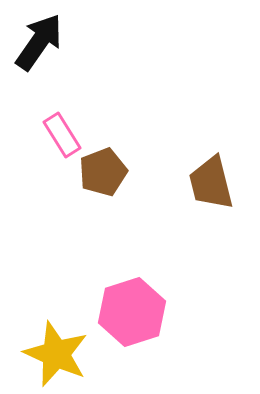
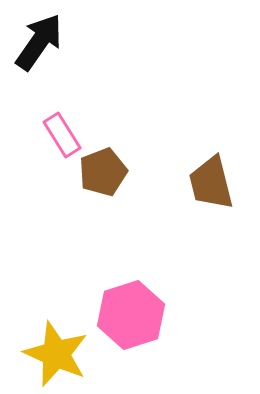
pink hexagon: moved 1 px left, 3 px down
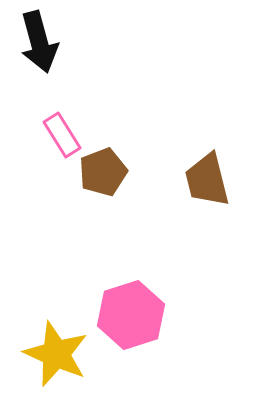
black arrow: rotated 130 degrees clockwise
brown trapezoid: moved 4 px left, 3 px up
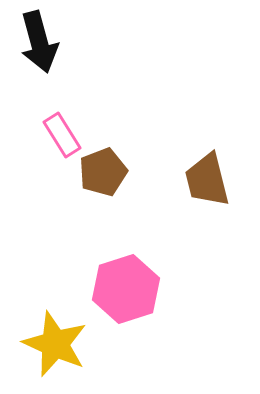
pink hexagon: moved 5 px left, 26 px up
yellow star: moved 1 px left, 10 px up
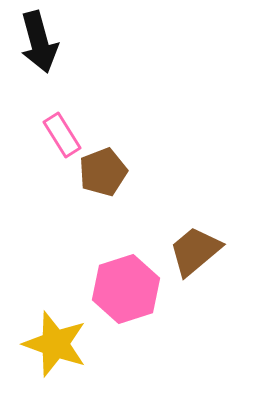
brown trapezoid: moved 12 px left, 71 px down; rotated 64 degrees clockwise
yellow star: rotated 4 degrees counterclockwise
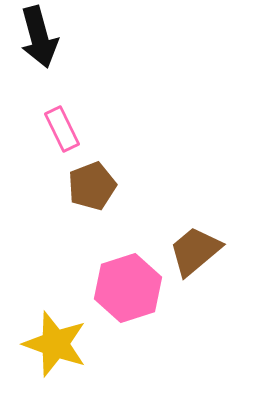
black arrow: moved 5 px up
pink rectangle: moved 6 px up; rotated 6 degrees clockwise
brown pentagon: moved 11 px left, 14 px down
pink hexagon: moved 2 px right, 1 px up
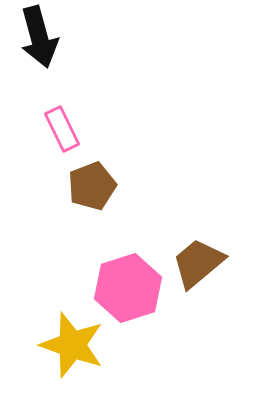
brown trapezoid: moved 3 px right, 12 px down
yellow star: moved 17 px right, 1 px down
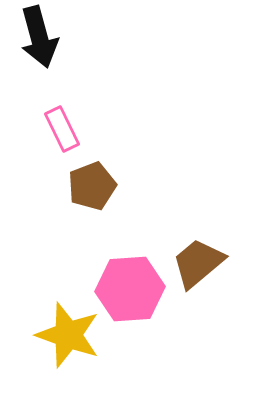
pink hexagon: moved 2 px right, 1 px down; rotated 14 degrees clockwise
yellow star: moved 4 px left, 10 px up
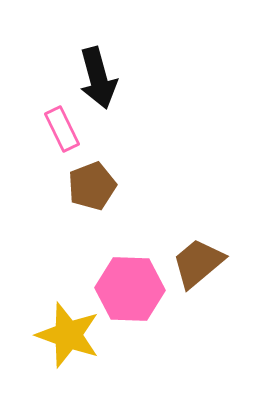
black arrow: moved 59 px right, 41 px down
pink hexagon: rotated 6 degrees clockwise
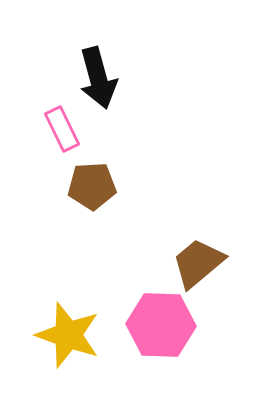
brown pentagon: rotated 18 degrees clockwise
pink hexagon: moved 31 px right, 36 px down
